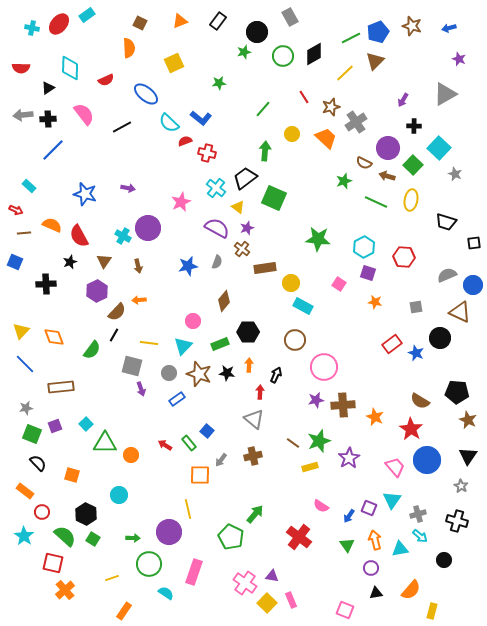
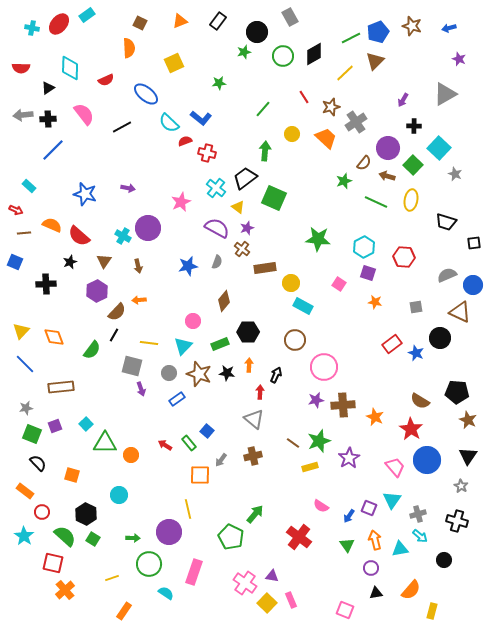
brown semicircle at (364, 163): rotated 77 degrees counterclockwise
red semicircle at (79, 236): rotated 20 degrees counterclockwise
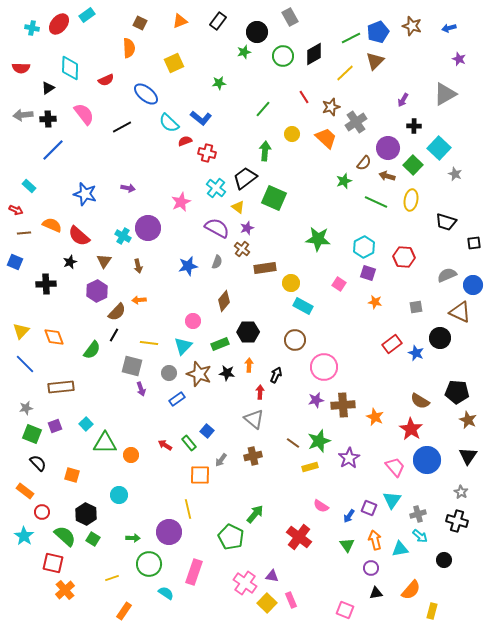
gray star at (461, 486): moved 6 px down
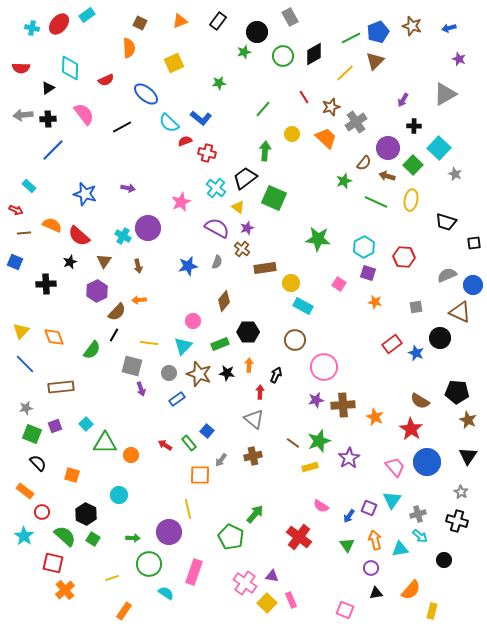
blue circle at (427, 460): moved 2 px down
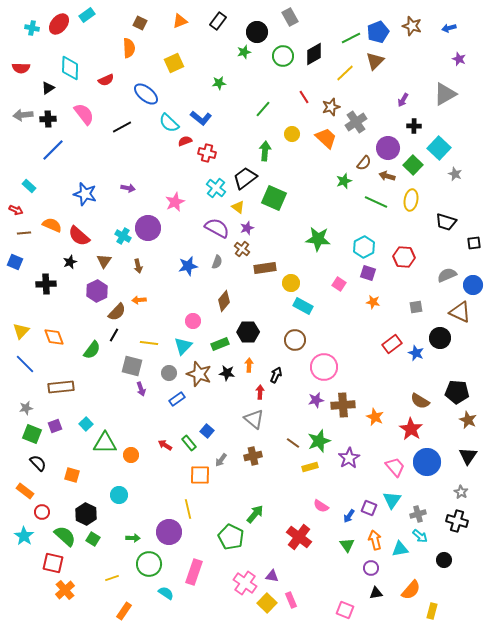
pink star at (181, 202): moved 6 px left
orange star at (375, 302): moved 2 px left
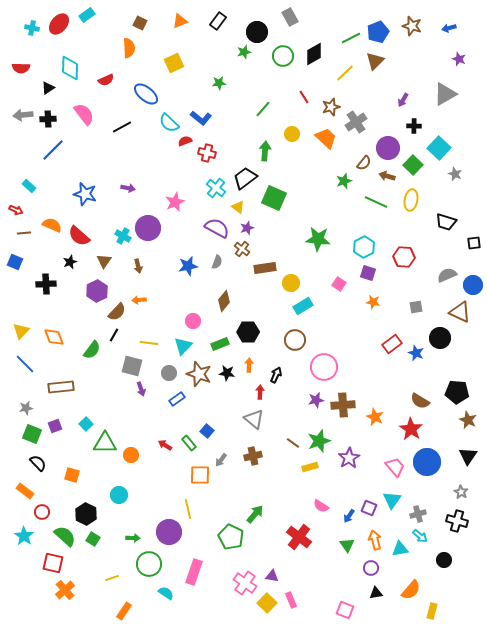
cyan rectangle at (303, 306): rotated 60 degrees counterclockwise
